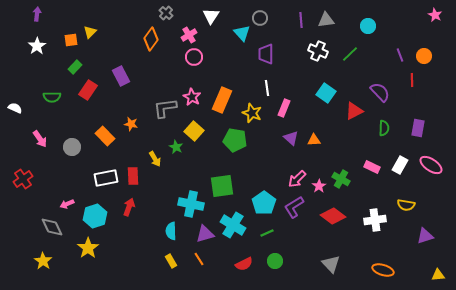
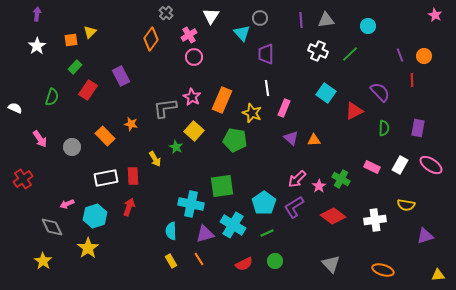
green semicircle at (52, 97): rotated 72 degrees counterclockwise
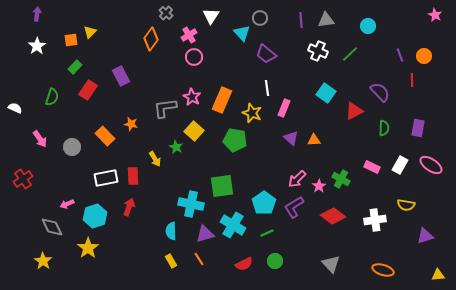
purple trapezoid at (266, 54): rotated 50 degrees counterclockwise
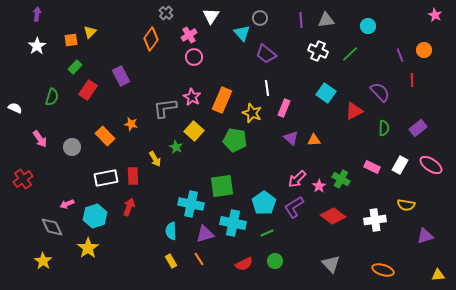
orange circle at (424, 56): moved 6 px up
purple rectangle at (418, 128): rotated 42 degrees clockwise
cyan cross at (233, 225): moved 2 px up; rotated 20 degrees counterclockwise
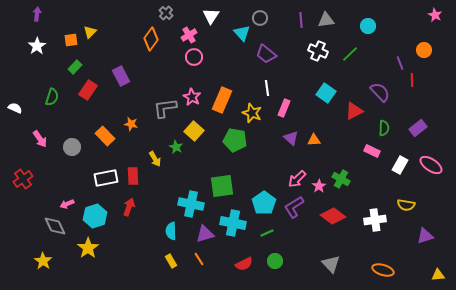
purple line at (400, 55): moved 8 px down
pink rectangle at (372, 167): moved 16 px up
gray diamond at (52, 227): moved 3 px right, 1 px up
